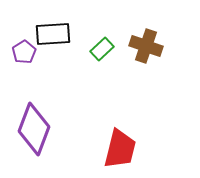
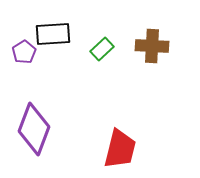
brown cross: moved 6 px right; rotated 16 degrees counterclockwise
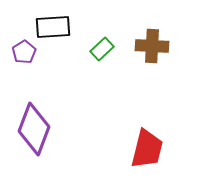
black rectangle: moved 7 px up
red trapezoid: moved 27 px right
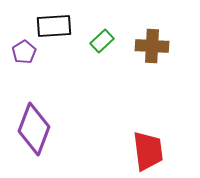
black rectangle: moved 1 px right, 1 px up
green rectangle: moved 8 px up
red trapezoid: moved 1 px right, 2 px down; rotated 21 degrees counterclockwise
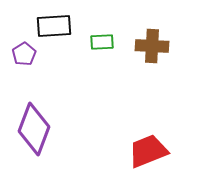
green rectangle: moved 1 px down; rotated 40 degrees clockwise
purple pentagon: moved 2 px down
red trapezoid: rotated 105 degrees counterclockwise
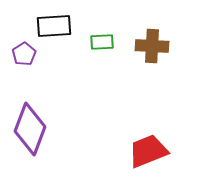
purple diamond: moved 4 px left
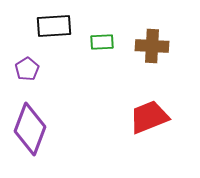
purple pentagon: moved 3 px right, 15 px down
red trapezoid: moved 1 px right, 34 px up
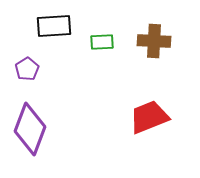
brown cross: moved 2 px right, 5 px up
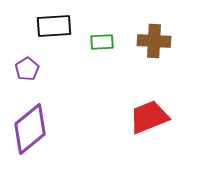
purple diamond: rotated 30 degrees clockwise
